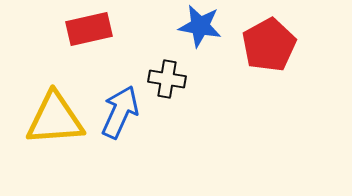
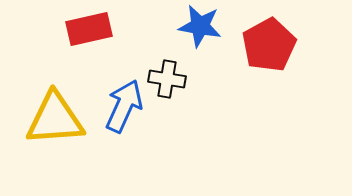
blue arrow: moved 4 px right, 6 px up
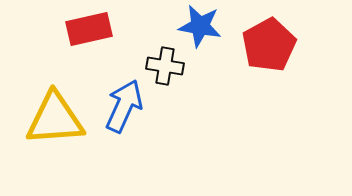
black cross: moved 2 px left, 13 px up
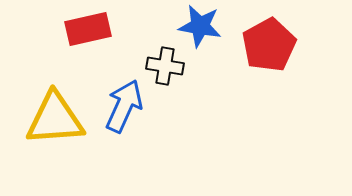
red rectangle: moved 1 px left
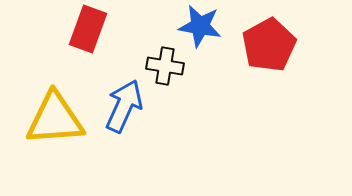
red rectangle: rotated 57 degrees counterclockwise
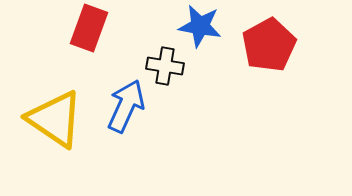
red rectangle: moved 1 px right, 1 px up
blue arrow: moved 2 px right
yellow triangle: rotated 38 degrees clockwise
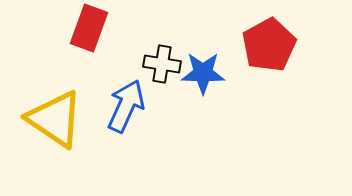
blue star: moved 3 px right, 47 px down; rotated 9 degrees counterclockwise
black cross: moved 3 px left, 2 px up
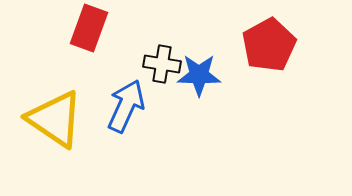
blue star: moved 4 px left, 2 px down
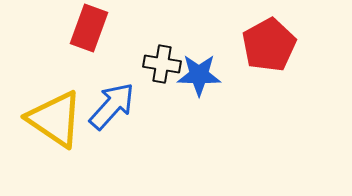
blue arrow: moved 14 px left; rotated 18 degrees clockwise
